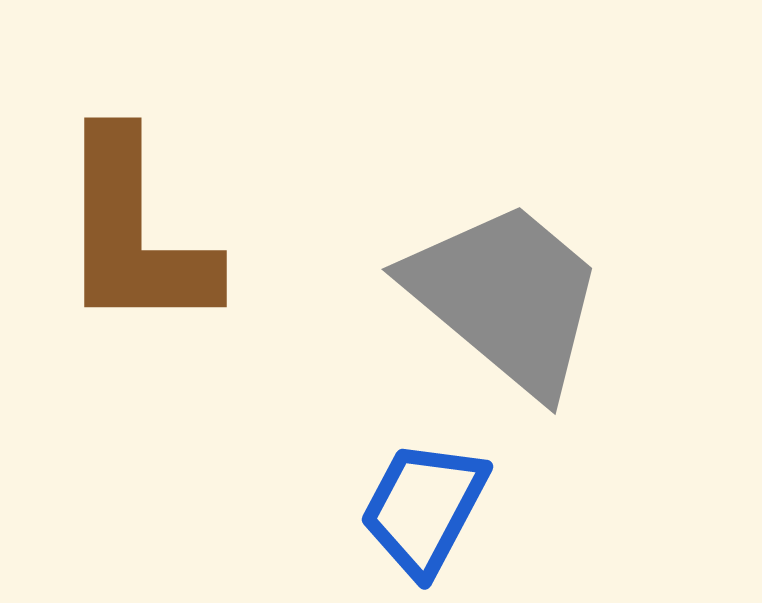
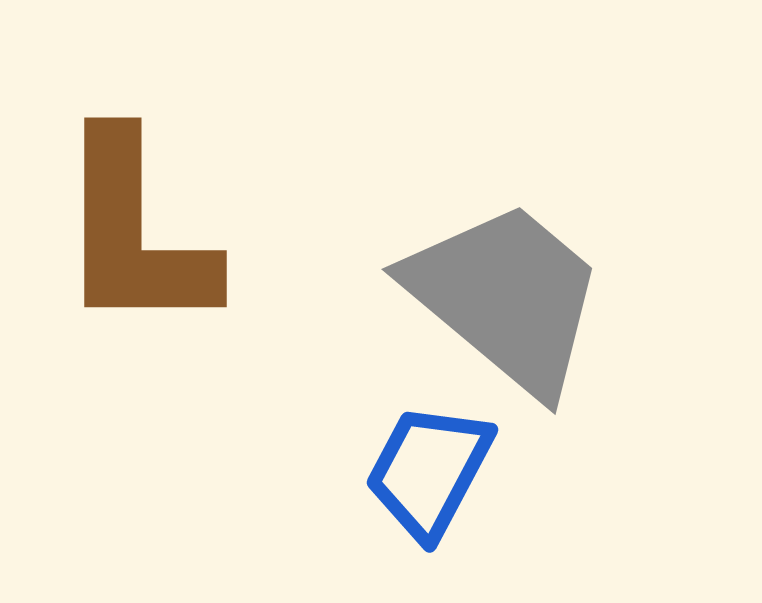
blue trapezoid: moved 5 px right, 37 px up
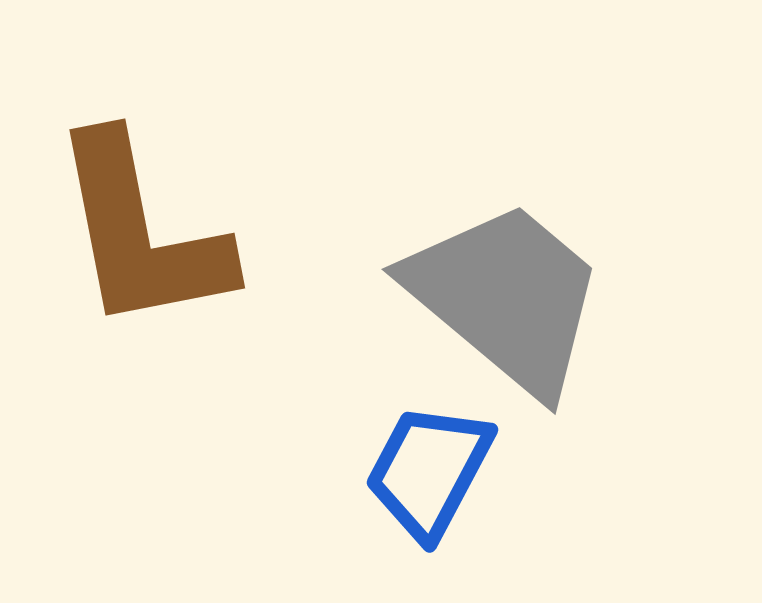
brown L-shape: moved 6 px right; rotated 11 degrees counterclockwise
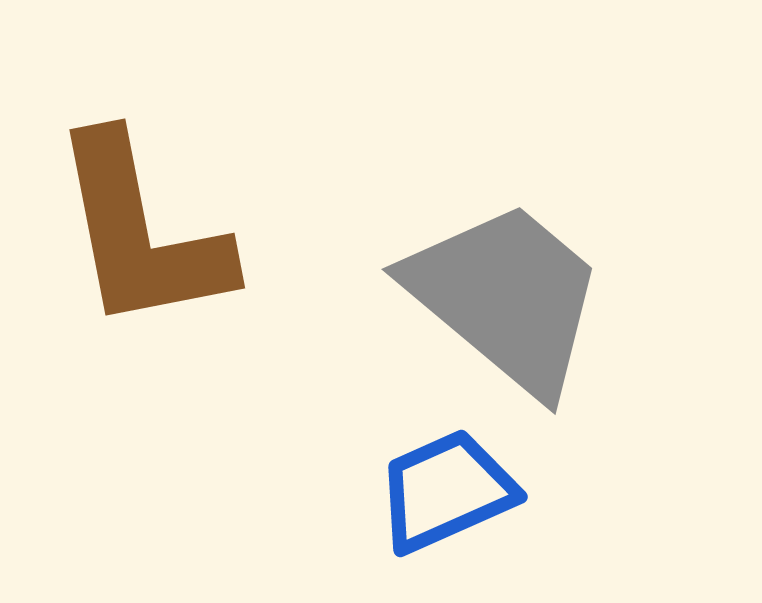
blue trapezoid: moved 17 px right, 20 px down; rotated 38 degrees clockwise
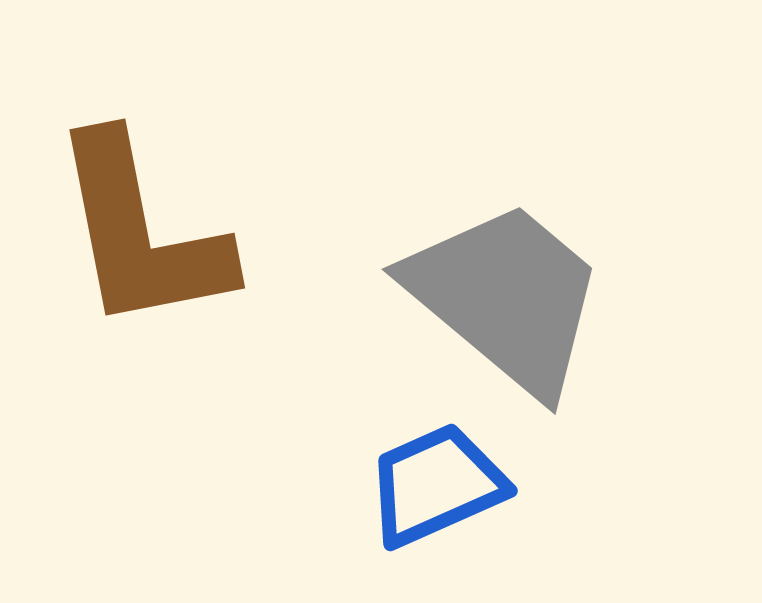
blue trapezoid: moved 10 px left, 6 px up
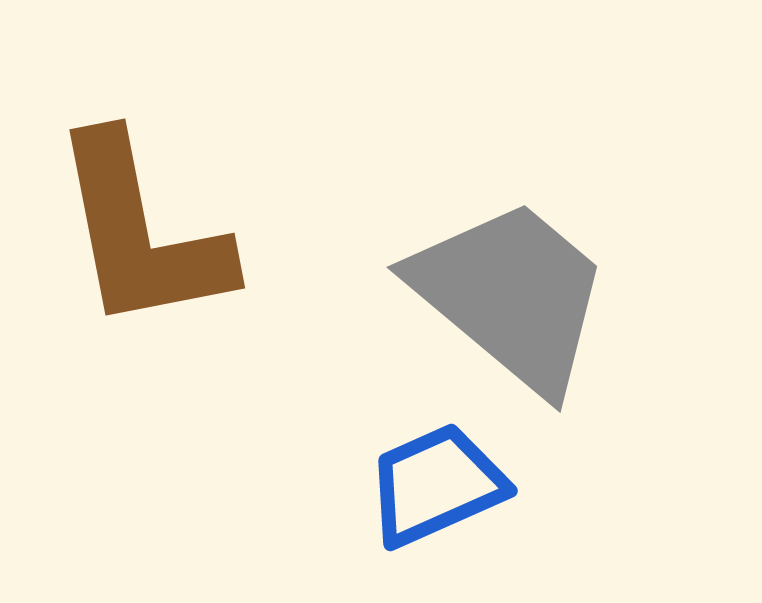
gray trapezoid: moved 5 px right, 2 px up
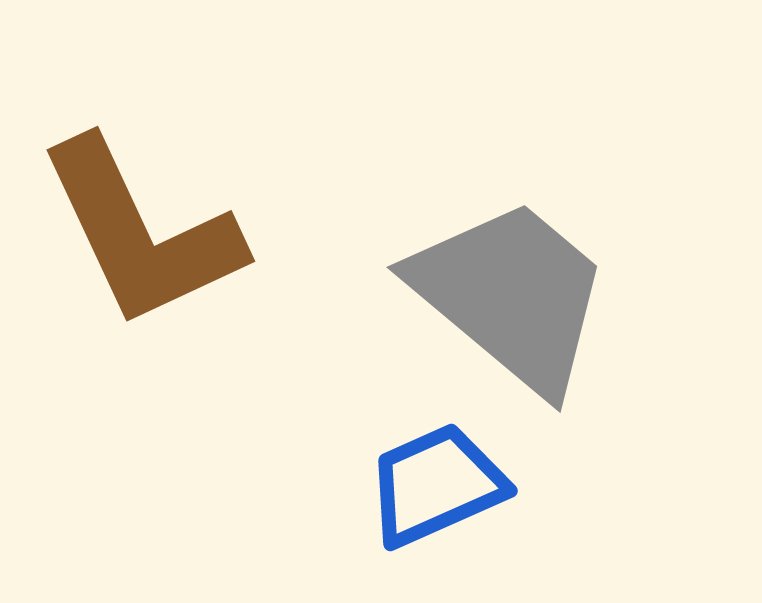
brown L-shape: rotated 14 degrees counterclockwise
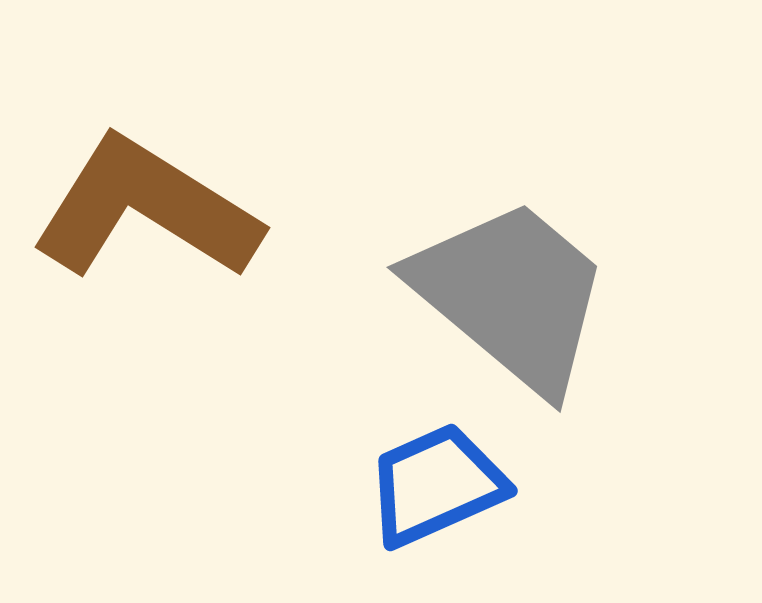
brown L-shape: moved 5 px right, 24 px up; rotated 147 degrees clockwise
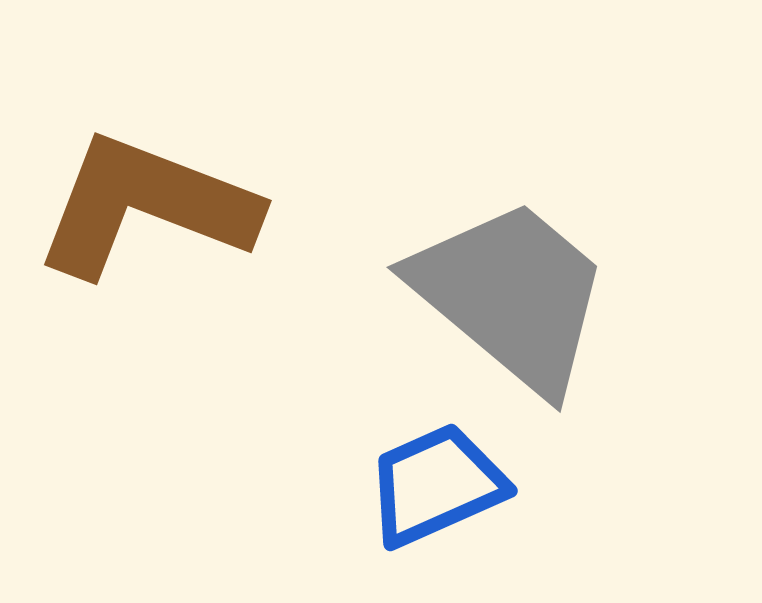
brown L-shape: moved 3 px up; rotated 11 degrees counterclockwise
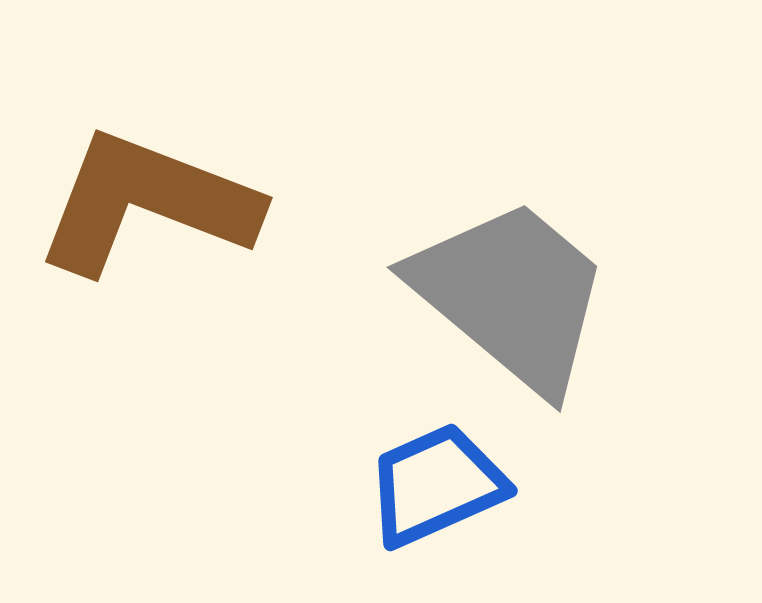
brown L-shape: moved 1 px right, 3 px up
